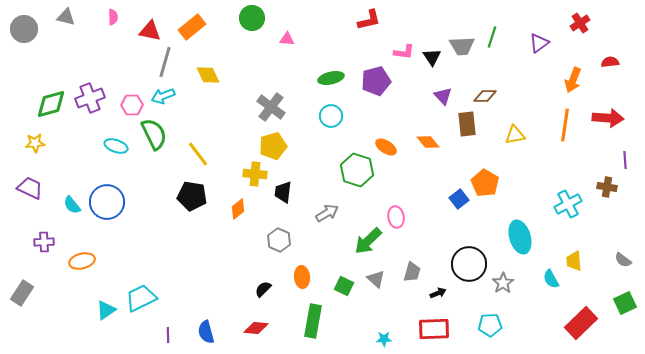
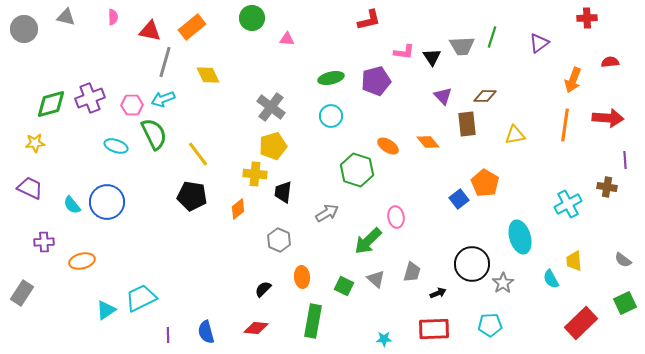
red cross at (580, 23): moved 7 px right, 5 px up; rotated 30 degrees clockwise
cyan arrow at (163, 96): moved 3 px down
orange ellipse at (386, 147): moved 2 px right, 1 px up
black circle at (469, 264): moved 3 px right
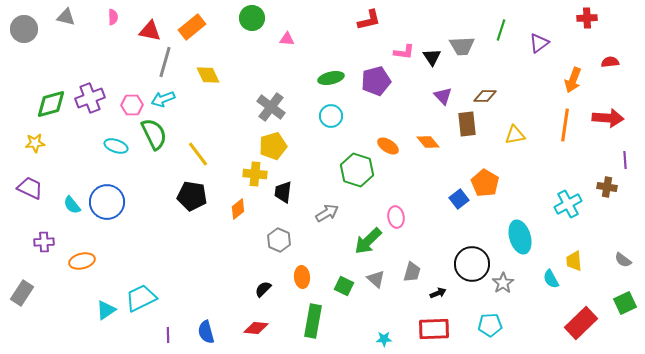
green line at (492, 37): moved 9 px right, 7 px up
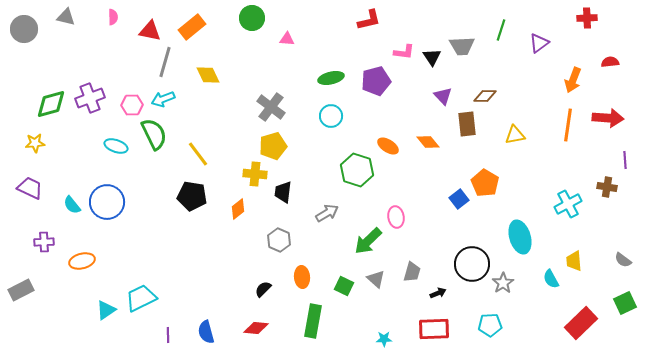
orange line at (565, 125): moved 3 px right
gray rectangle at (22, 293): moved 1 px left, 3 px up; rotated 30 degrees clockwise
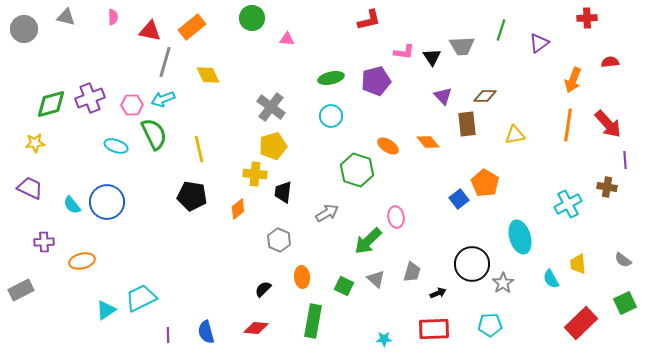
red arrow at (608, 118): moved 6 px down; rotated 44 degrees clockwise
yellow line at (198, 154): moved 1 px right, 5 px up; rotated 24 degrees clockwise
yellow trapezoid at (574, 261): moved 4 px right, 3 px down
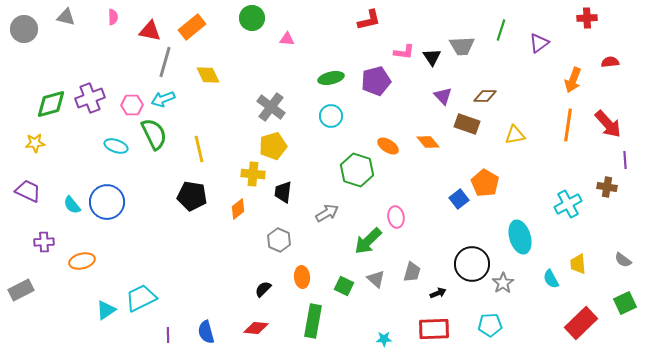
brown rectangle at (467, 124): rotated 65 degrees counterclockwise
yellow cross at (255, 174): moved 2 px left
purple trapezoid at (30, 188): moved 2 px left, 3 px down
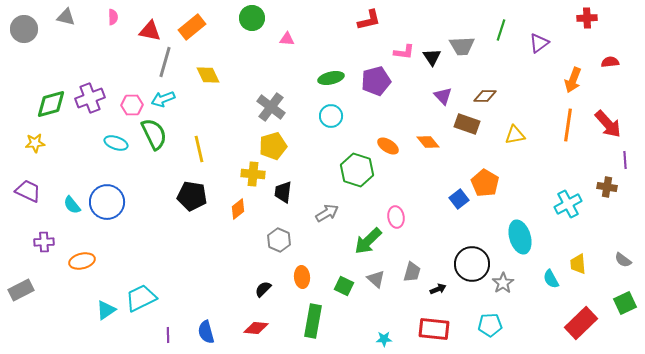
cyan ellipse at (116, 146): moved 3 px up
black arrow at (438, 293): moved 4 px up
red rectangle at (434, 329): rotated 8 degrees clockwise
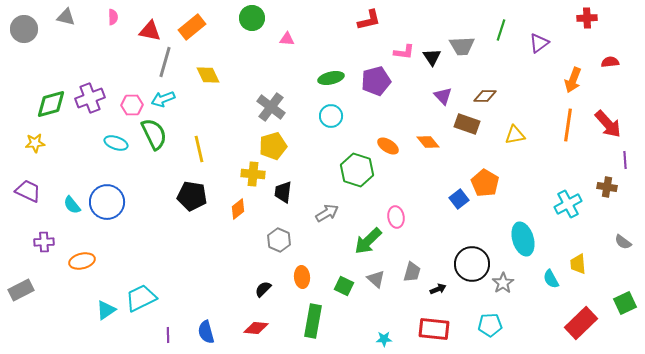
cyan ellipse at (520, 237): moved 3 px right, 2 px down
gray semicircle at (623, 260): moved 18 px up
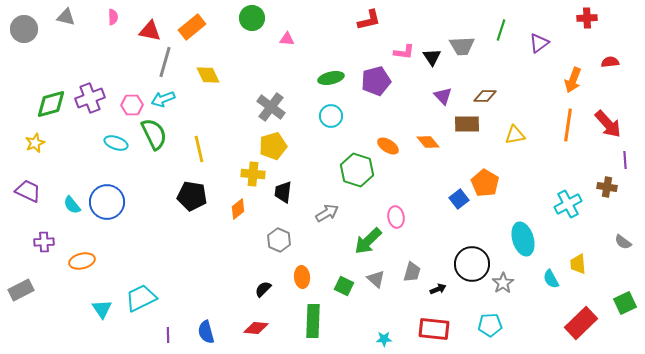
brown rectangle at (467, 124): rotated 20 degrees counterclockwise
yellow star at (35, 143): rotated 18 degrees counterclockwise
cyan triangle at (106, 310): moved 4 px left, 1 px up; rotated 30 degrees counterclockwise
green rectangle at (313, 321): rotated 8 degrees counterclockwise
